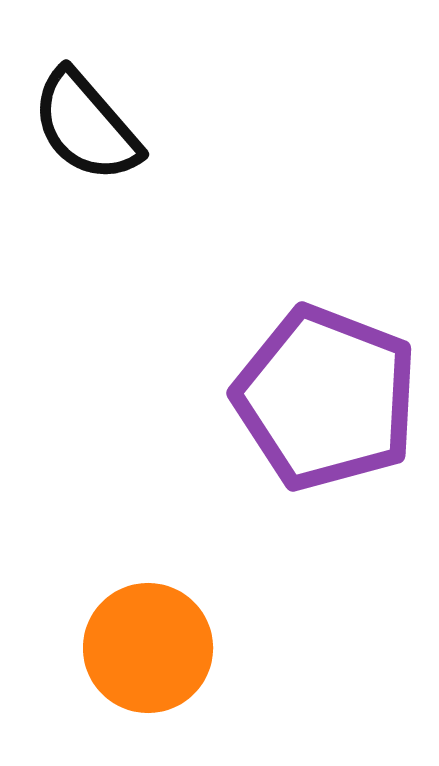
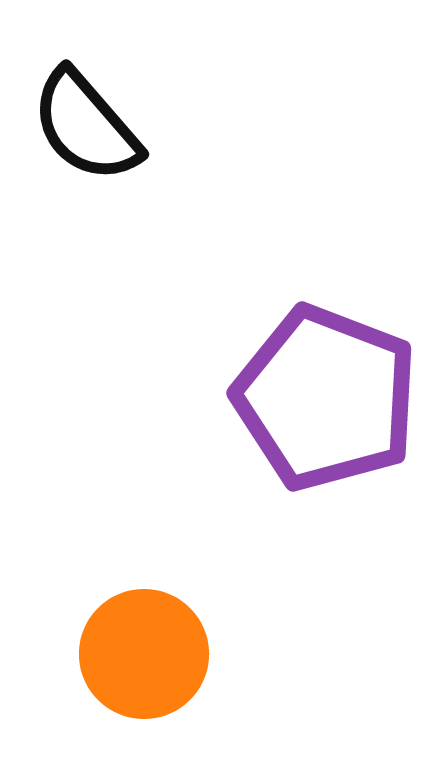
orange circle: moved 4 px left, 6 px down
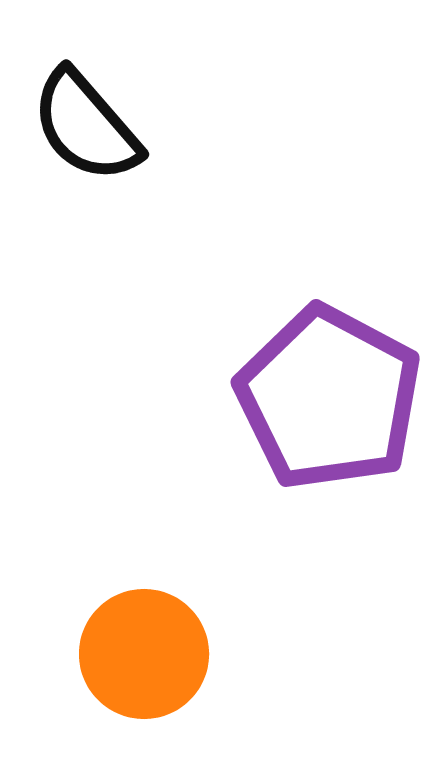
purple pentagon: moved 3 px right; rotated 7 degrees clockwise
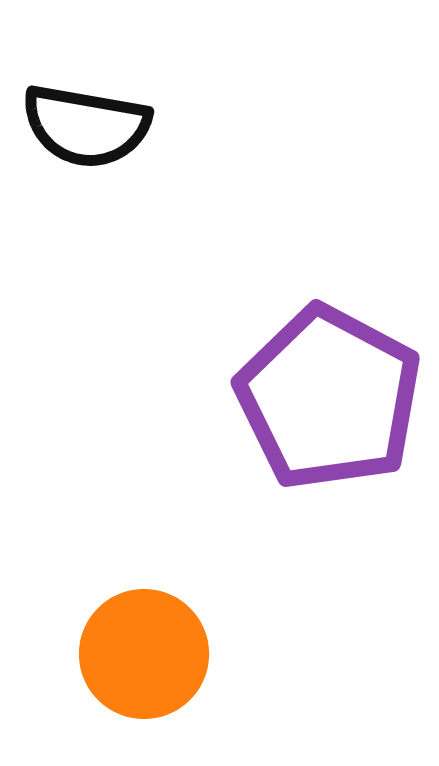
black semicircle: rotated 39 degrees counterclockwise
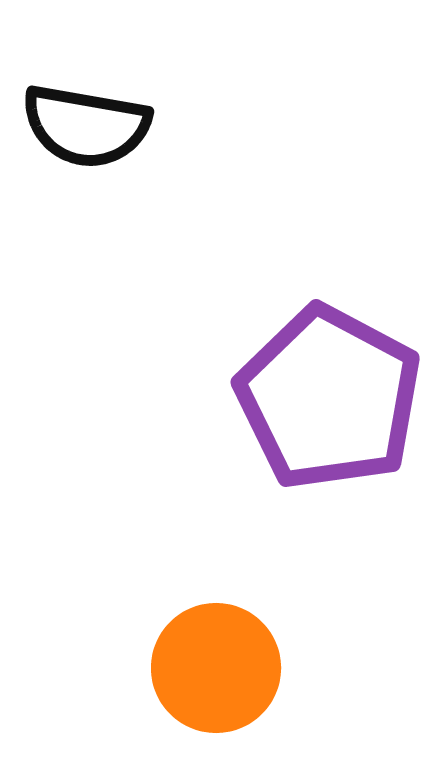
orange circle: moved 72 px right, 14 px down
